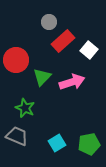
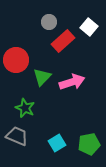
white square: moved 23 px up
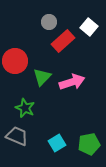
red circle: moved 1 px left, 1 px down
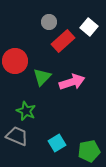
green star: moved 1 px right, 3 px down
green pentagon: moved 7 px down
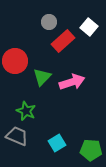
green pentagon: moved 2 px right, 1 px up; rotated 15 degrees clockwise
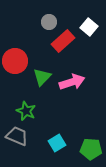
green pentagon: moved 1 px up
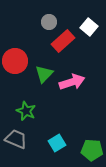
green triangle: moved 2 px right, 3 px up
gray trapezoid: moved 1 px left, 3 px down
green pentagon: moved 1 px right, 1 px down
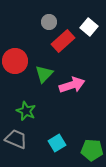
pink arrow: moved 3 px down
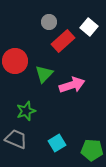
green star: rotated 30 degrees clockwise
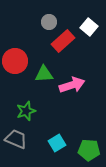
green triangle: rotated 42 degrees clockwise
green pentagon: moved 3 px left
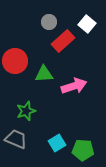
white square: moved 2 px left, 3 px up
pink arrow: moved 2 px right, 1 px down
green pentagon: moved 6 px left
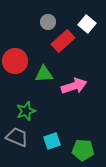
gray circle: moved 1 px left
gray trapezoid: moved 1 px right, 2 px up
cyan square: moved 5 px left, 2 px up; rotated 12 degrees clockwise
